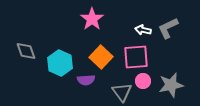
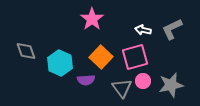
gray L-shape: moved 4 px right, 1 px down
pink square: moved 1 px left; rotated 12 degrees counterclockwise
gray triangle: moved 4 px up
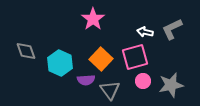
pink star: moved 1 px right
white arrow: moved 2 px right, 2 px down
orange square: moved 2 px down
gray triangle: moved 12 px left, 2 px down
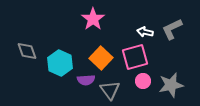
gray diamond: moved 1 px right
orange square: moved 1 px up
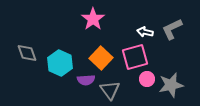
gray diamond: moved 2 px down
pink circle: moved 4 px right, 2 px up
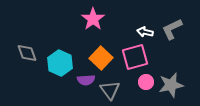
pink circle: moved 1 px left, 3 px down
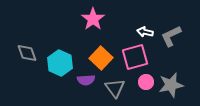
gray L-shape: moved 1 px left, 7 px down
gray triangle: moved 5 px right, 2 px up
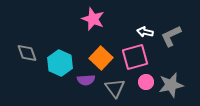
pink star: rotated 15 degrees counterclockwise
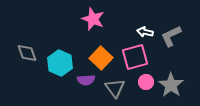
gray star: rotated 25 degrees counterclockwise
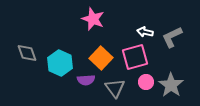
gray L-shape: moved 1 px right, 1 px down
